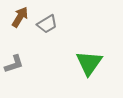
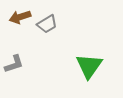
brown arrow: rotated 140 degrees counterclockwise
green triangle: moved 3 px down
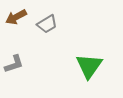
brown arrow: moved 4 px left; rotated 10 degrees counterclockwise
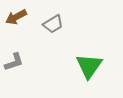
gray trapezoid: moved 6 px right
gray L-shape: moved 2 px up
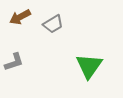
brown arrow: moved 4 px right
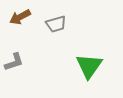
gray trapezoid: moved 3 px right; rotated 15 degrees clockwise
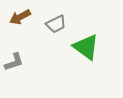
gray trapezoid: rotated 10 degrees counterclockwise
green triangle: moved 3 px left, 19 px up; rotated 28 degrees counterclockwise
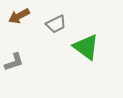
brown arrow: moved 1 px left, 1 px up
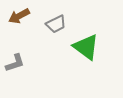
gray L-shape: moved 1 px right, 1 px down
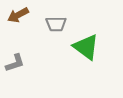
brown arrow: moved 1 px left, 1 px up
gray trapezoid: rotated 25 degrees clockwise
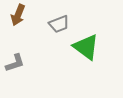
brown arrow: rotated 40 degrees counterclockwise
gray trapezoid: moved 3 px right; rotated 20 degrees counterclockwise
